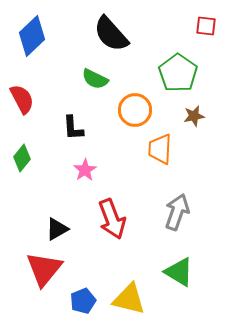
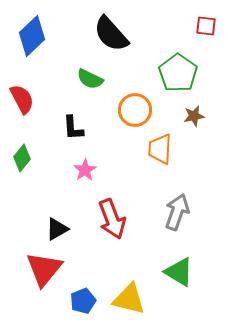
green semicircle: moved 5 px left
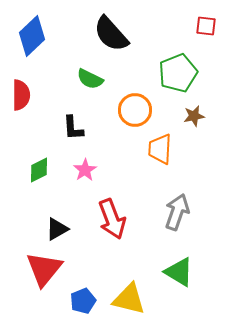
green pentagon: rotated 15 degrees clockwise
red semicircle: moved 1 px left, 4 px up; rotated 28 degrees clockwise
green diamond: moved 17 px right, 12 px down; rotated 24 degrees clockwise
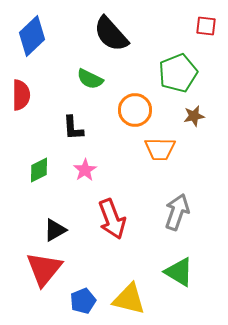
orange trapezoid: rotated 92 degrees counterclockwise
black triangle: moved 2 px left, 1 px down
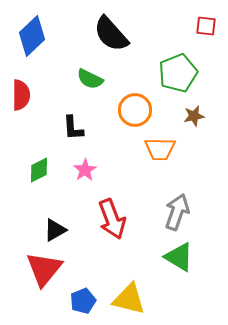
green triangle: moved 15 px up
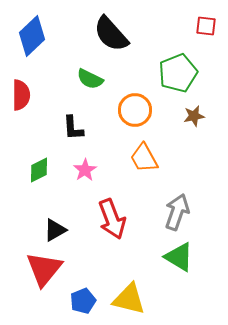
orange trapezoid: moved 16 px left, 9 px down; rotated 60 degrees clockwise
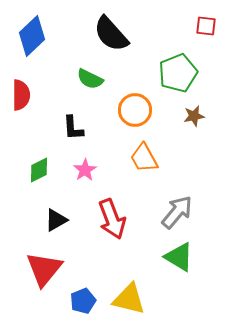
gray arrow: rotated 21 degrees clockwise
black triangle: moved 1 px right, 10 px up
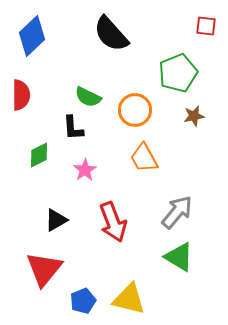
green semicircle: moved 2 px left, 18 px down
green diamond: moved 15 px up
red arrow: moved 1 px right, 3 px down
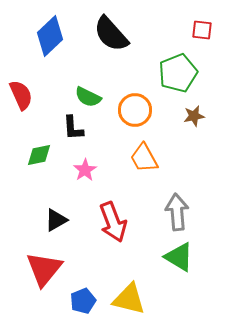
red square: moved 4 px left, 4 px down
blue diamond: moved 18 px right
red semicircle: rotated 24 degrees counterclockwise
green diamond: rotated 16 degrees clockwise
gray arrow: rotated 45 degrees counterclockwise
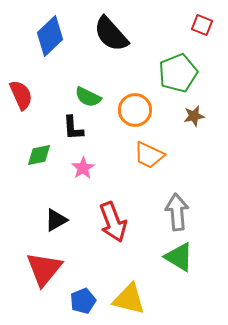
red square: moved 5 px up; rotated 15 degrees clockwise
orange trapezoid: moved 5 px right, 3 px up; rotated 36 degrees counterclockwise
pink star: moved 2 px left, 2 px up
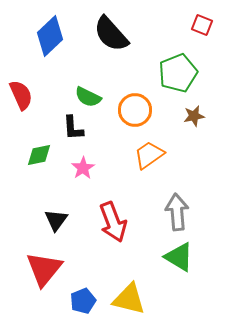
orange trapezoid: rotated 120 degrees clockwise
black triangle: rotated 25 degrees counterclockwise
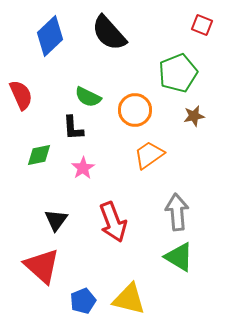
black semicircle: moved 2 px left, 1 px up
red triangle: moved 2 px left, 3 px up; rotated 27 degrees counterclockwise
